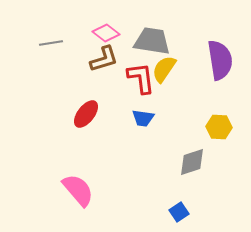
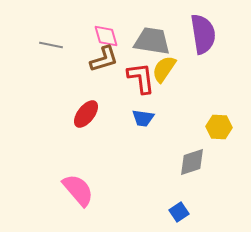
pink diamond: moved 3 px down; rotated 36 degrees clockwise
gray line: moved 2 px down; rotated 20 degrees clockwise
purple semicircle: moved 17 px left, 26 px up
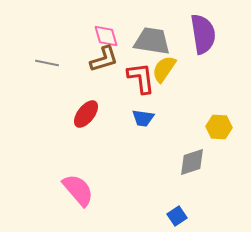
gray line: moved 4 px left, 18 px down
blue square: moved 2 px left, 4 px down
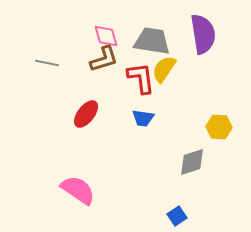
pink semicircle: rotated 15 degrees counterclockwise
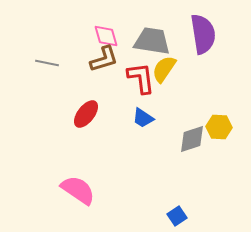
blue trapezoid: rotated 25 degrees clockwise
gray diamond: moved 23 px up
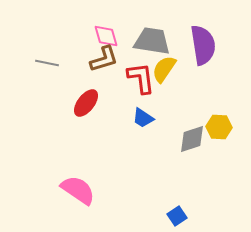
purple semicircle: moved 11 px down
red ellipse: moved 11 px up
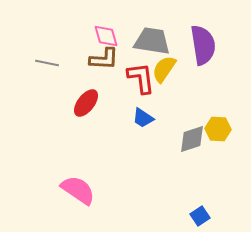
brown L-shape: rotated 20 degrees clockwise
yellow hexagon: moved 1 px left, 2 px down
blue square: moved 23 px right
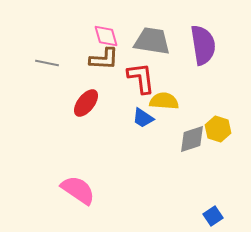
yellow semicircle: moved 32 px down; rotated 60 degrees clockwise
yellow hexagon: rotated 15 degrees clockwise
blue square: moved 13 px right
